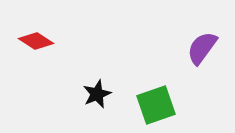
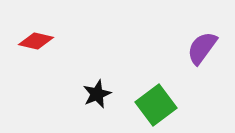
red diamond: rotated 20 degrees counterclockwise
green square: rotated 18 degrees counterclockwise
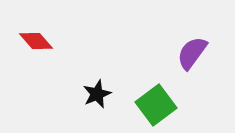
red diamond: rotated 36 degrees clockwise
purple semicircle: moved 10 px left, 5 px down
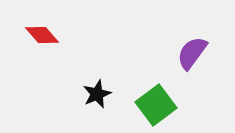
red diamond: moved 6 px right, 6 px up
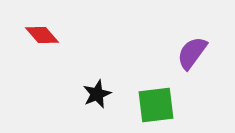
green square: rotated 30 degrees clockwise
